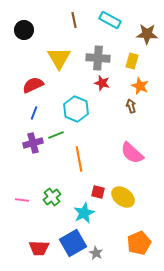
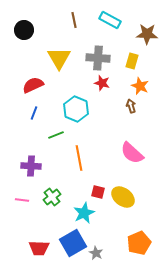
purple cross: moved 2 px left, 23 px down; rotated 18 degrees clockwise
orange line: moved 1 px up
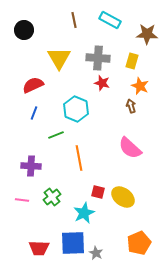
pink semicircle: moved 2 px left, 5 px up
blue square: rotated 28 degrees clockwise
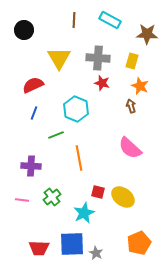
brown line: rotated 14 degrees clockwise
blue square: moved 1 px left, 1 px down
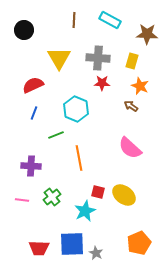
red star: rotated 14 degrees counterclockwise
brown arrow: rotated 40 degrees counterclockwise
yellow ellipse: moved 1 px right, 2 px up
cyan star: moved 1 px right, 2 px up
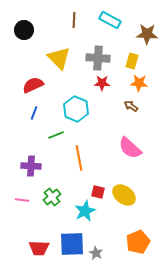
yellow triangle: rotated 15 degrees counterclockwise
orange star: moved 1 px left, 3 px up; rotated 18 degrees counterclockwise
orange pentagon: moved 1 px left, 1 px up
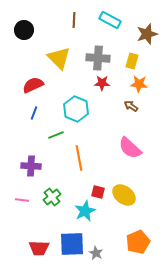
brown star: rotated 20 degrees counterclockwise
orange star: moved 1 px down
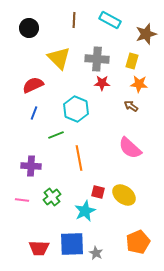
black circle: moved 5 px right, 2 px up
brown star: moved 1 px left
gray cross: moved 1 px left, 1 px down
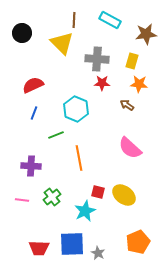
black circle: moved 7 px left, 5 px down
brown star: rotated 10 degrees clockwise
yellow triangle: moved 3 px right, 15 px up
brown arrow: moved 4 px left, 1 px up
gray star: moved 2 px right
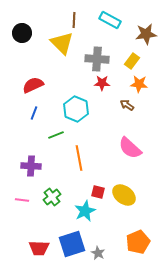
yellow rectangle: rotated 21 degrees clockwise
blue square: rotated 16 degrees counterclockwise
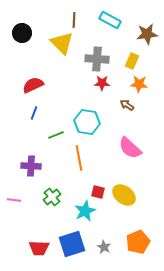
brown star: moved 1 px right
yellow rectangle: rotated 14 degrees counterclockwise
cyan hexagon: moved 11 px right, 13 px down; rotated 15 degrees counterclockwise
pink line: moved 8 px left
gray star: moved 6 px right, 6 px up
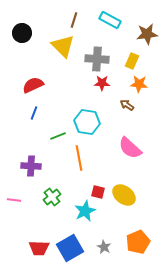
brown line: rotated 14 degrees clockwise
yellow triangle: moved 1 px right, 3 px down
green line: moved 2 px right, 1 px down
blue square: moved 2 px left, 4 px down; rotated 12 degrees counterclockwise
